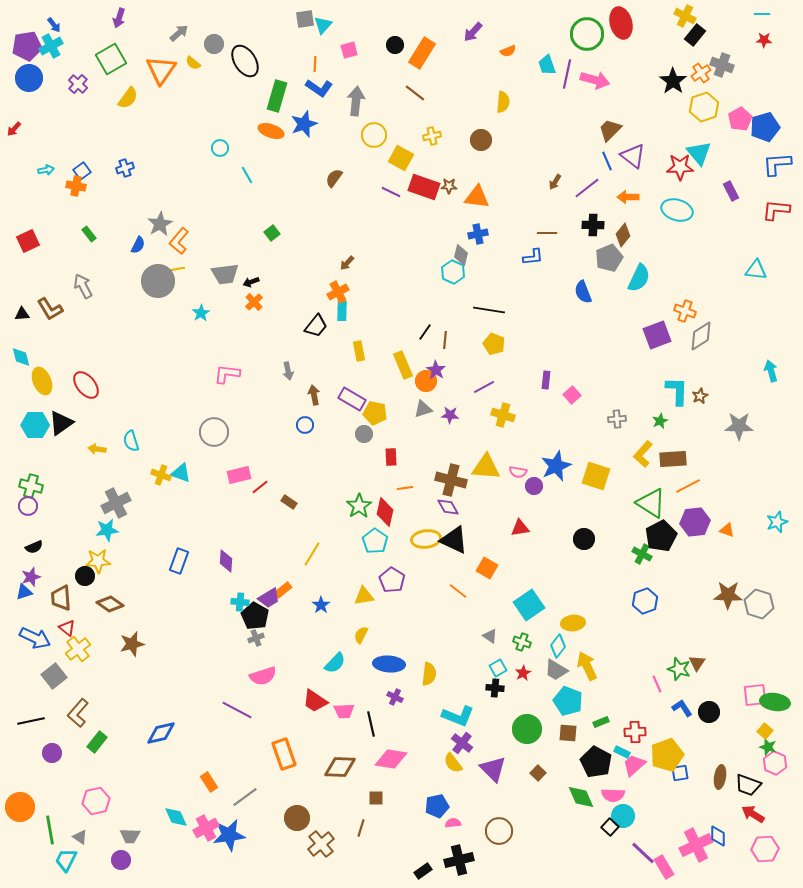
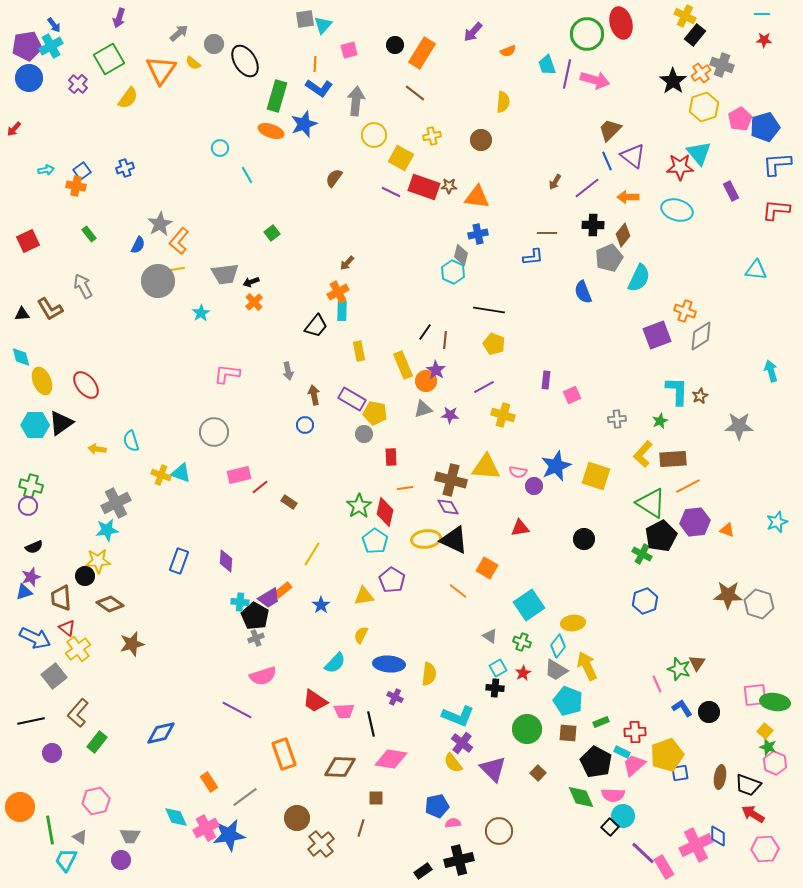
green square at (111, 59): moved 2 px left
pink square at (572, 395): rotated 18 degrees clockwise
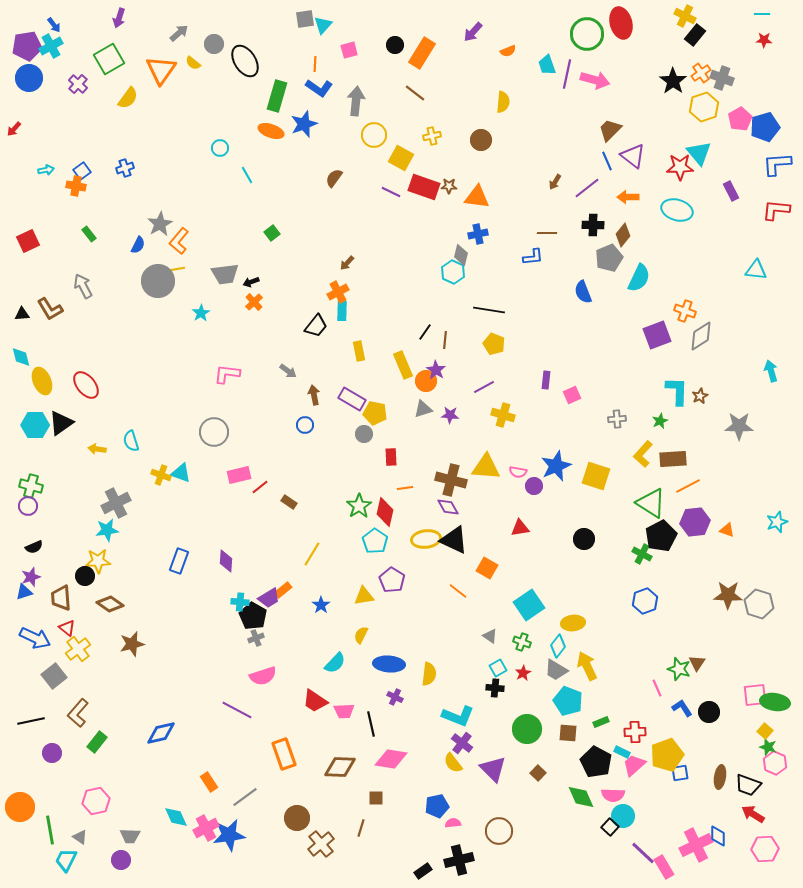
gray cross at (722, 65): moved 13 px down
gray arrow at (288, 371): rotated 42 degrees counterclockwise
black pentagon at (255, 616): moved 2 px left
pink line at (657, 684): moved 4 px down
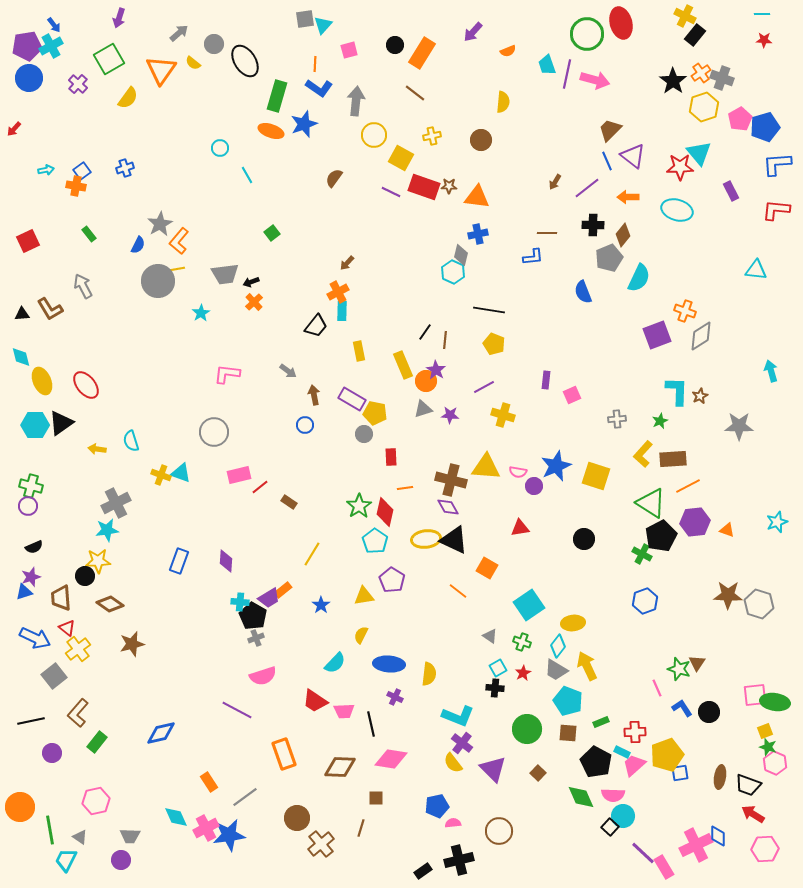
yellow square at (765, 731): rotated 28 degrees clockwise
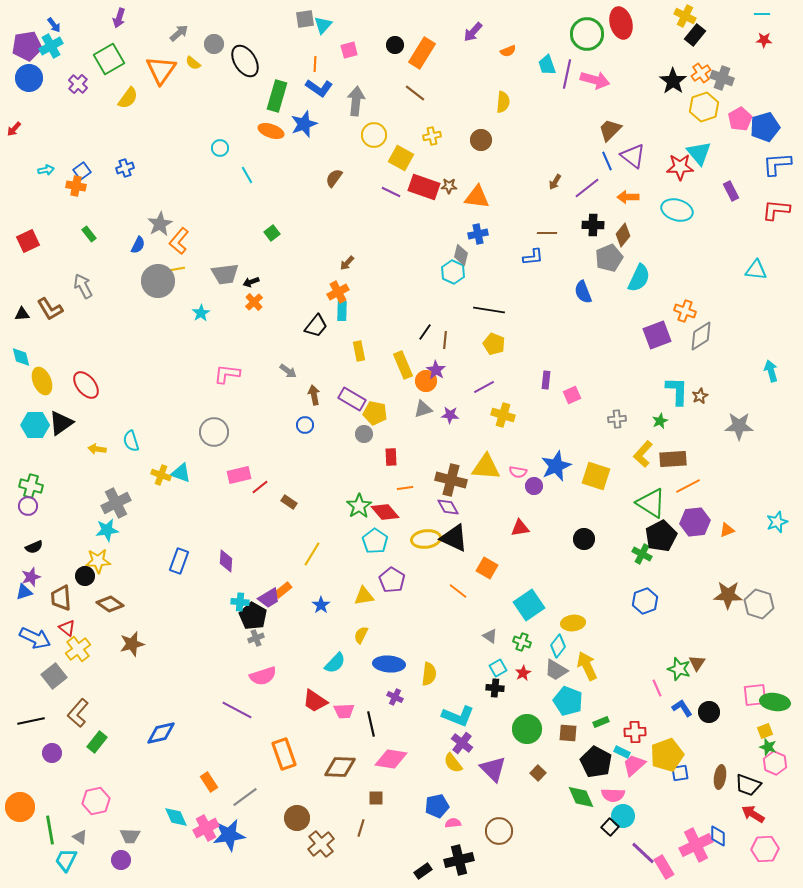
red diamond at (385, 512): rotated 52 degrees counterclockwise
orange triangle at (727, 530): rotated 42 degrees counterclockwise
black triangle at (454, 540): moved 2 px up
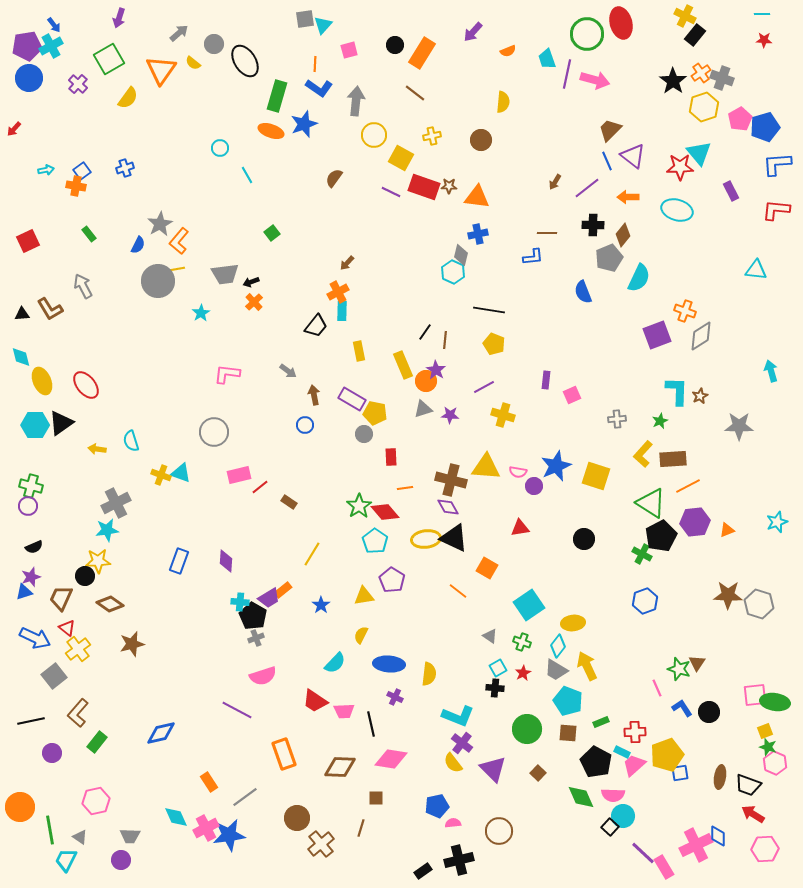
cyan trapezoid at (547, 65): moved 6 px up
brown trapezoid at (61, 598): rotated 28 degrees clockwise
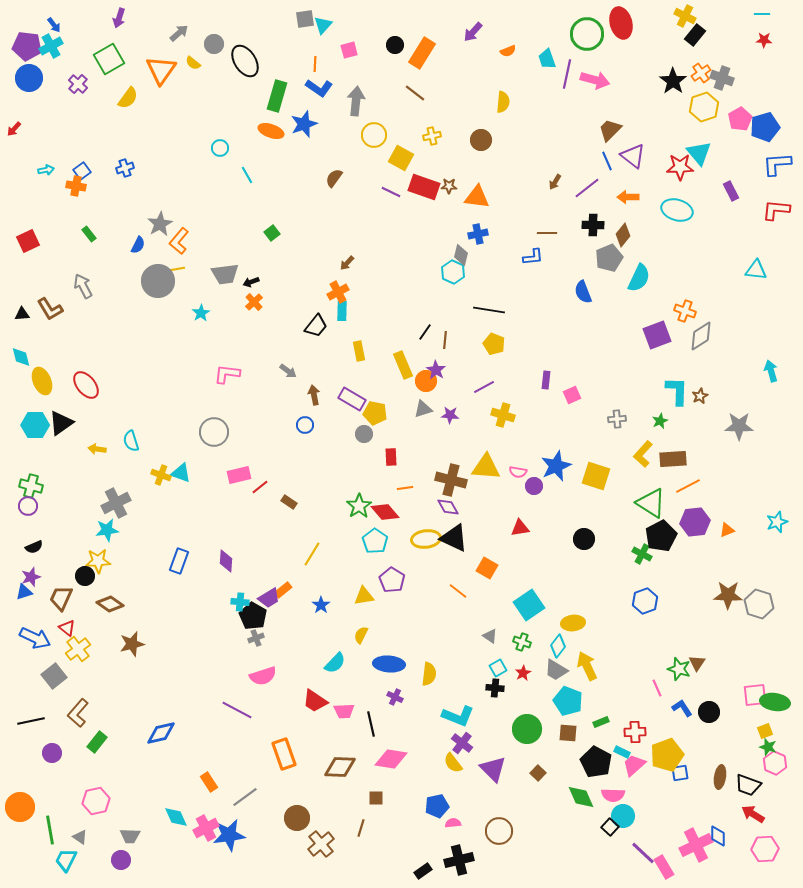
purple pentagon at (27, 46): rotated 16 degrees clockwise
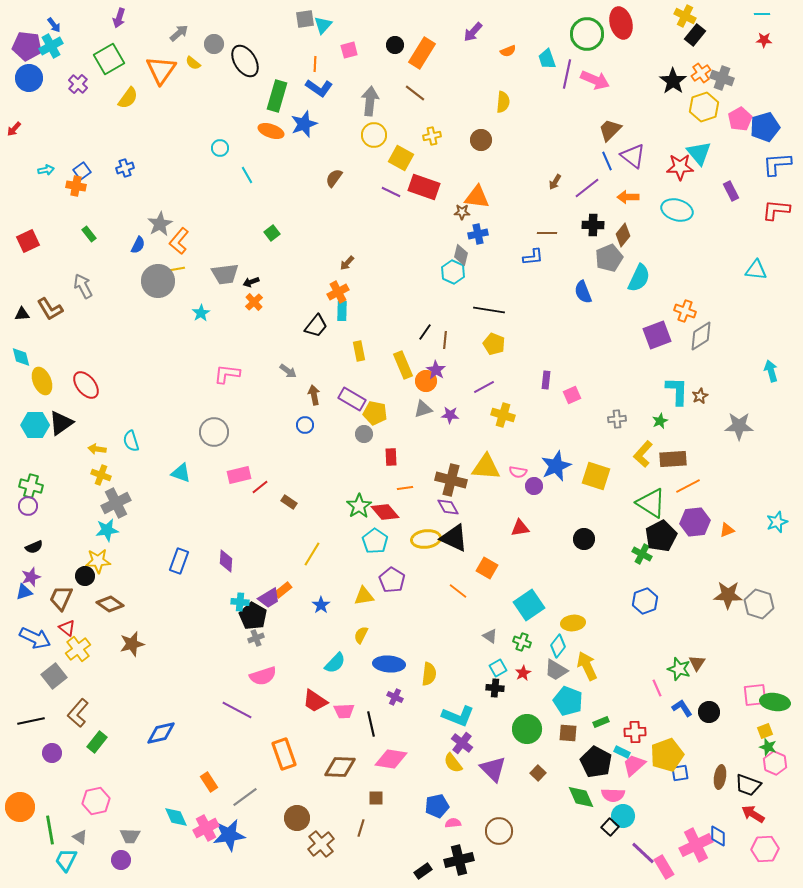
pink arrow at (595, 80): rotated 8 degrees clockwise
gray arrow at (356, 101): moved 14 px right
brown star at (449, 186): moved 13 px right, 26 px down
yellow cross at (161, 475): moved 60 px left
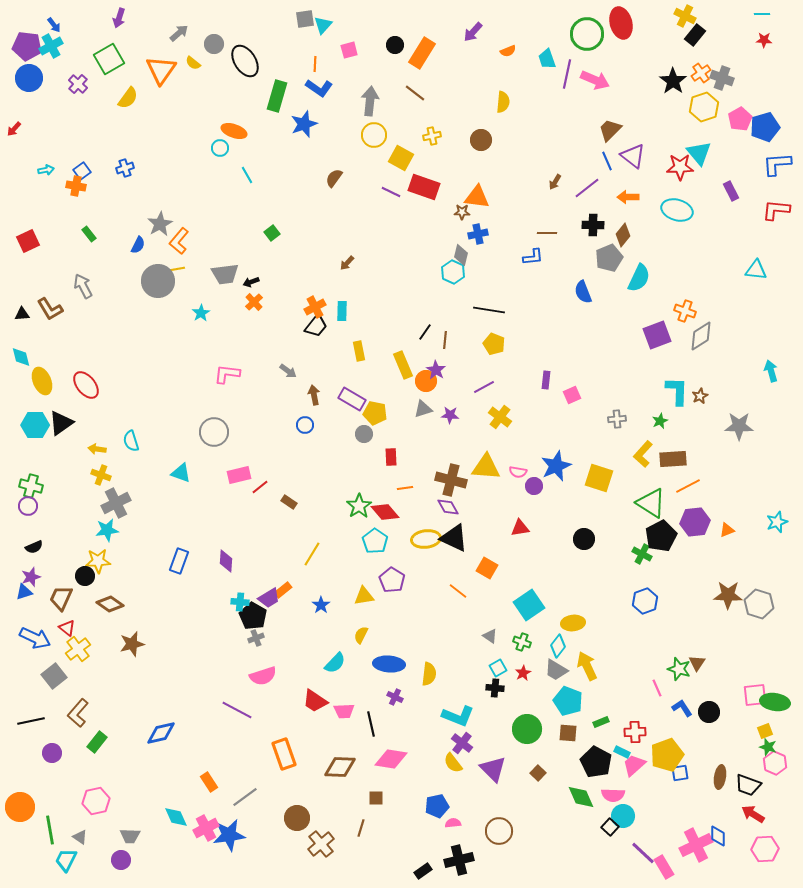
orange ellipse at (271, 131): moved 37 px left
orange cross at (338, 292): moved 23 px left, 15 px down
yellow cross at (503, 415): moved 3 px left, 2 px down; rotated 20 degrees clockwise
yellow square at (596, 476): moved 3 px right, 2 px down
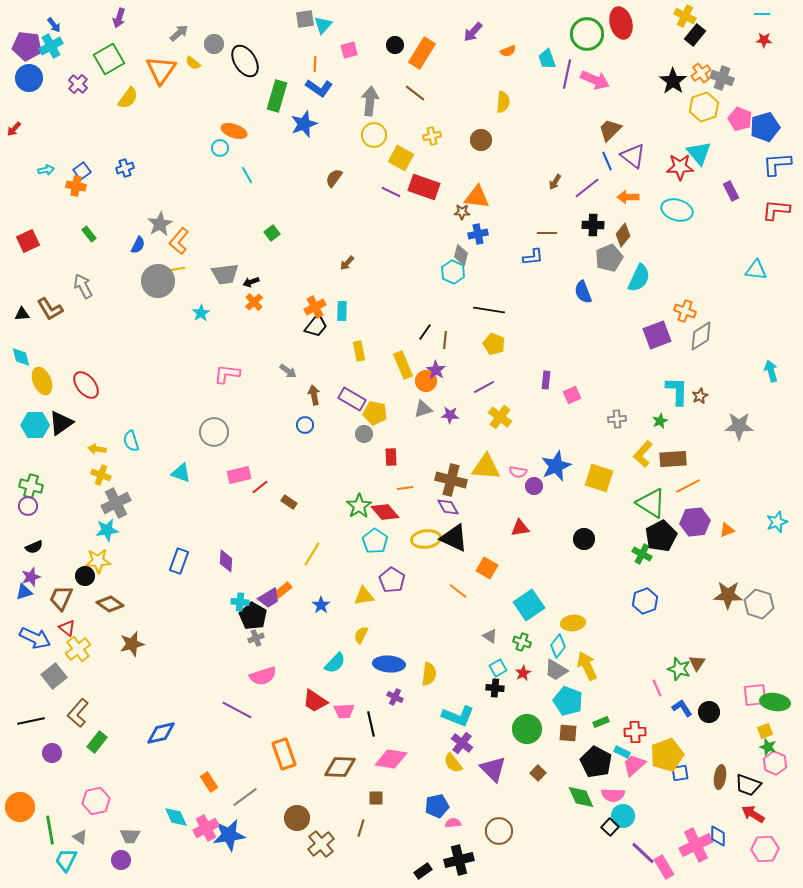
pink pentagon at (740, 119): rotated 20 degrees counterclockwise
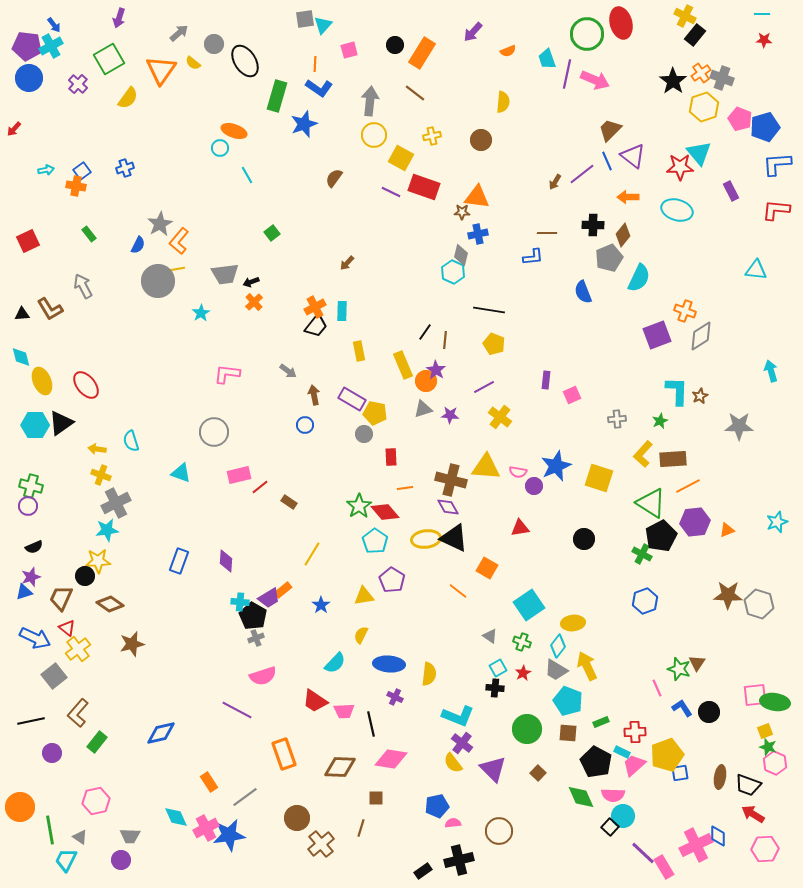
purple line at (587, 188): moved 5 px left, 14 px up
